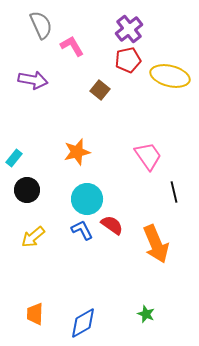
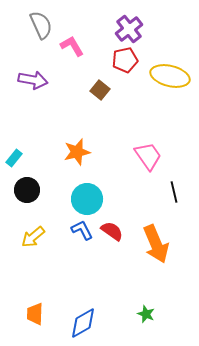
red pentagon: moved 3 px left
red semicircle: moved 6 px down
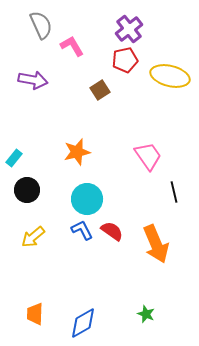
brown square: rotated 18 degrees clockwise
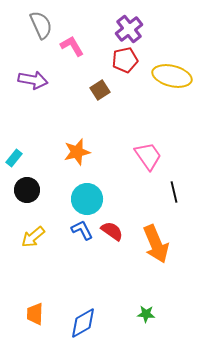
yellow ellipse: moved 2 px right
green star: rotated 18 degrees counterclockwise
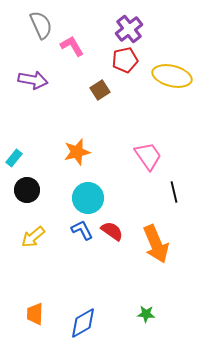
cyan circle: moved 1 px right, 1 px up
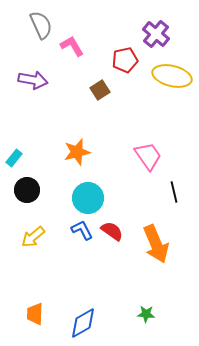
purple cross: moved 27 px right, 5 px down; rotated 12 degrees counterclockwise
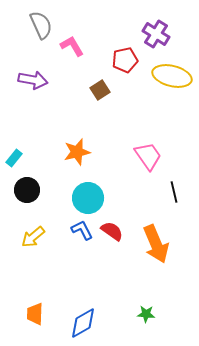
purple cross: rotated 8 degrees counterclockwise
